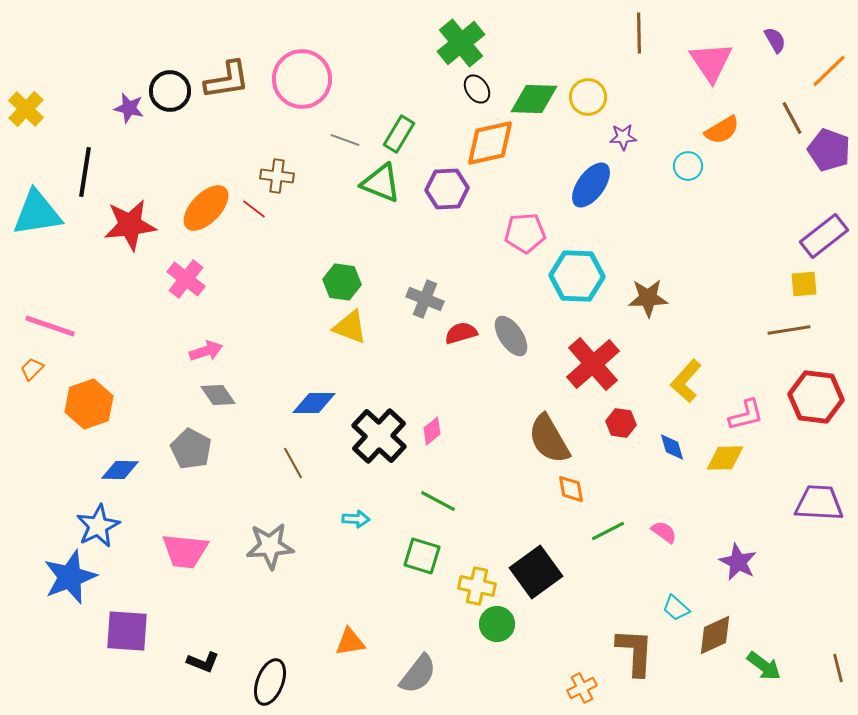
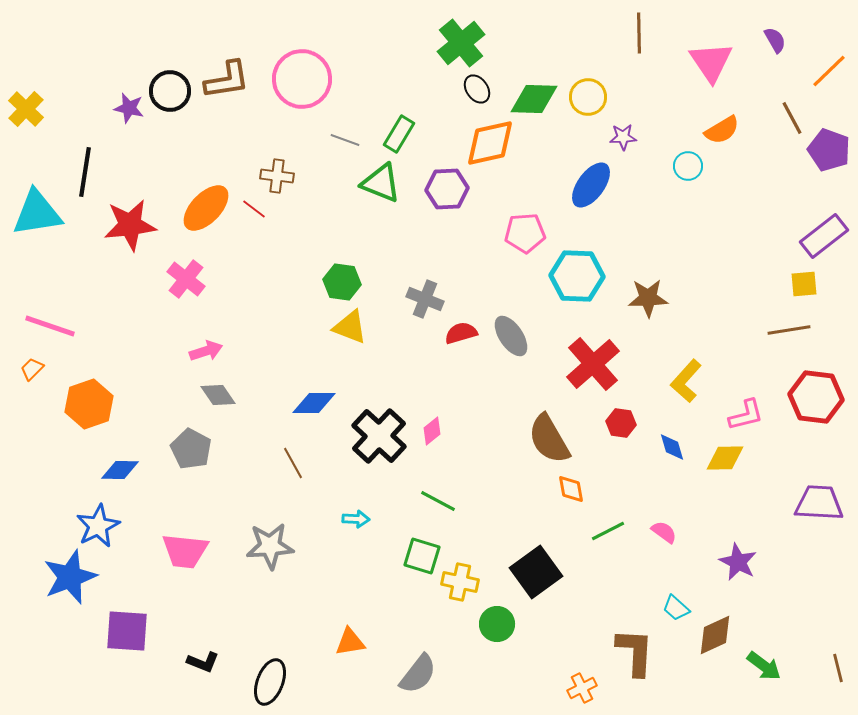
yellow cross at (477, 586): moved 17 px left, 4 px up
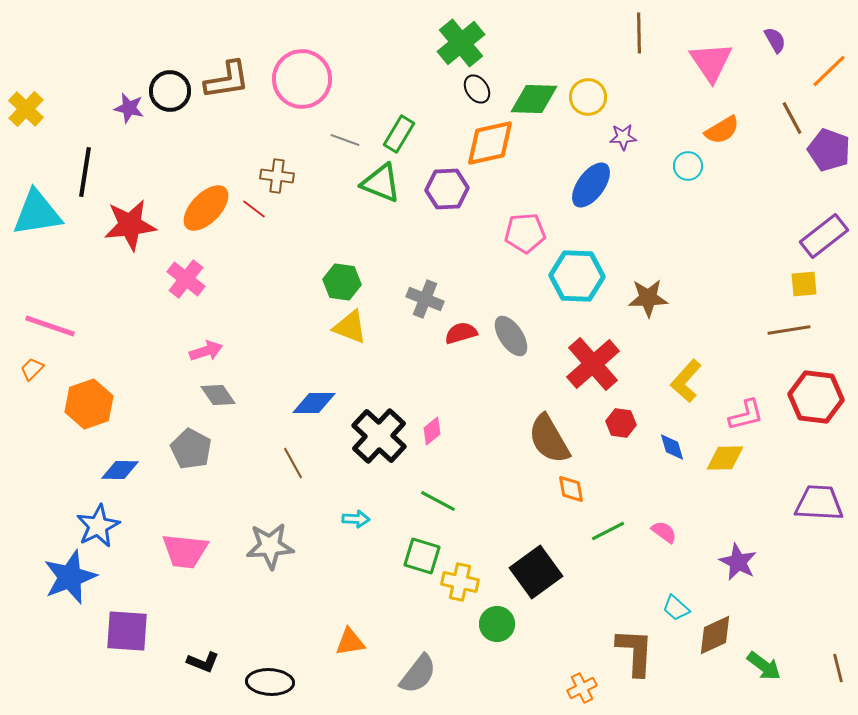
black ellipse at (270, 682): rotated 72 degrees clockwise
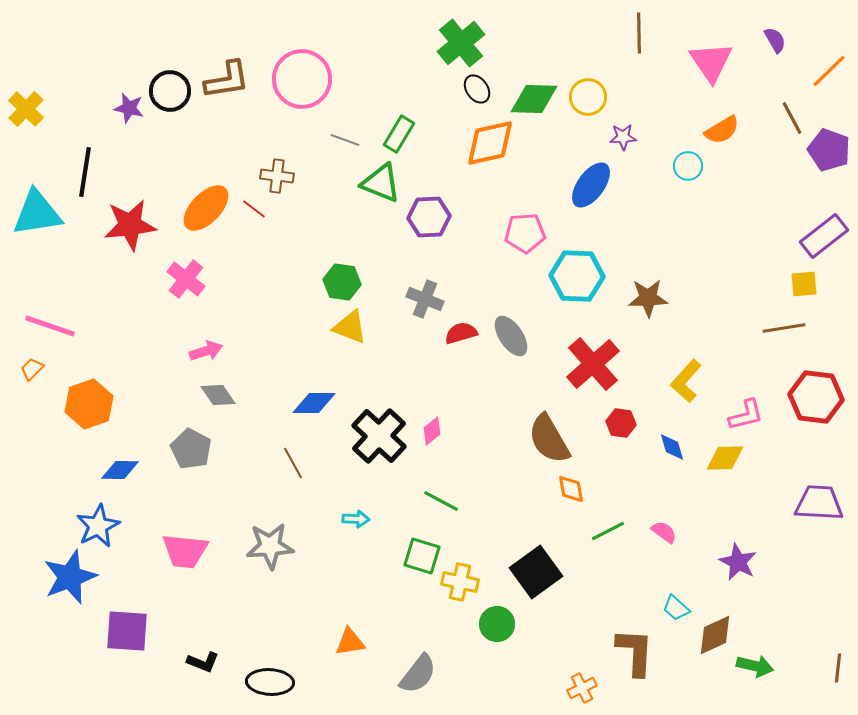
purple hexagon at (447, 189): moved 18 px left, 28 px down
brown line at (789, 330): moved 5 px left, 2 px up
green line at (438, 501): moved 3 px right
green arrow at (764, 666): moved 9 px left; rotated 24 degrees counterclockwise
brown line at (838, 668): rotated 20 degrees clockwise
